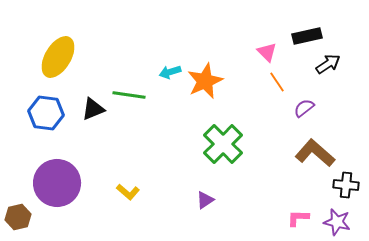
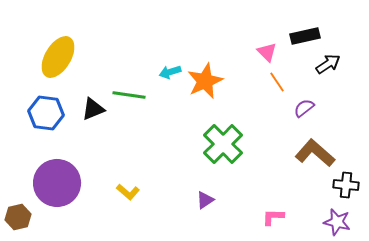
black rectangle: moved 2 px left
pink L-shape: moved 25 px left, 1 px up
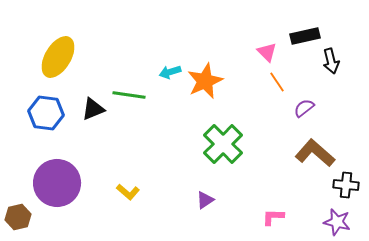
black arrow: moved 3 px right, 3 px up; rotated 110 degrees clockwise
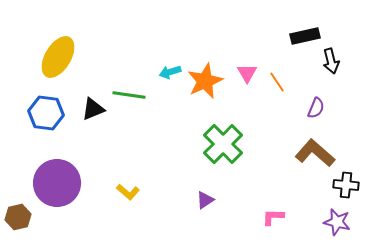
pink triangle: moved 20 px left, 21 px down; rotated 15 degrees clockwise
purple semicircle: moved 12 px right; rotated 150 degrees clockwise
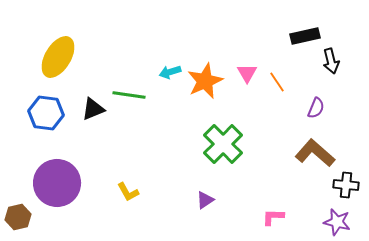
yellow L-shape: rotated 20 degrees clockwise
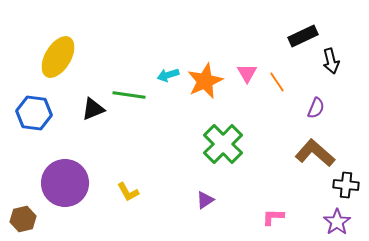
black rectangle: moved 2 px left; rotated 12 degrees counterclockwise
cyan arrow: moved 2 px left, 3 px down
blue hexagon: moved 12 px left
purple circle: moved 8 px right
brown hexagon: moved 5 px right, 2 px down
purple star: rotated 24 degrees clockwise
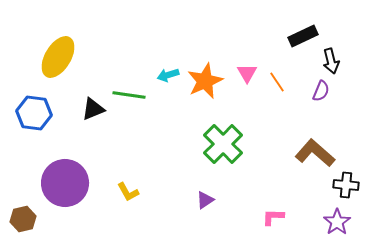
purple semicircle: moved 5 px right, 17 px up
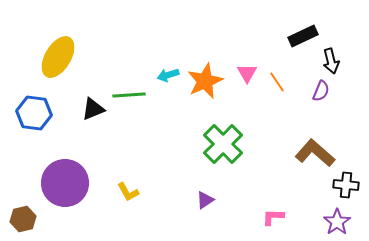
green line: rotated 12 degrees counterclockwise
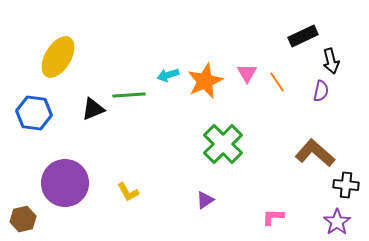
purple semicircle: rotated 10 degrees counterclockwise
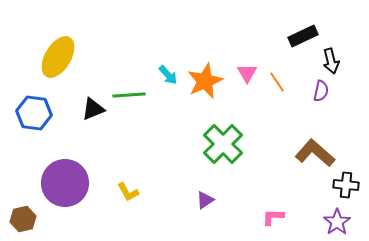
cyan arrow: rotated 115 degrees counterclockwise
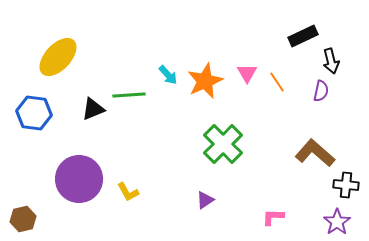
yellow ellipse: rotated 12 degrees clockwise
purple circle: moved 14 px right, 4 px up
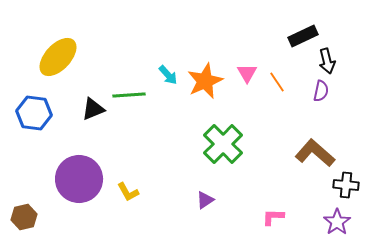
black arrow: moved 4 px left
brown hexagon: moved 1 px right, 2 px up
